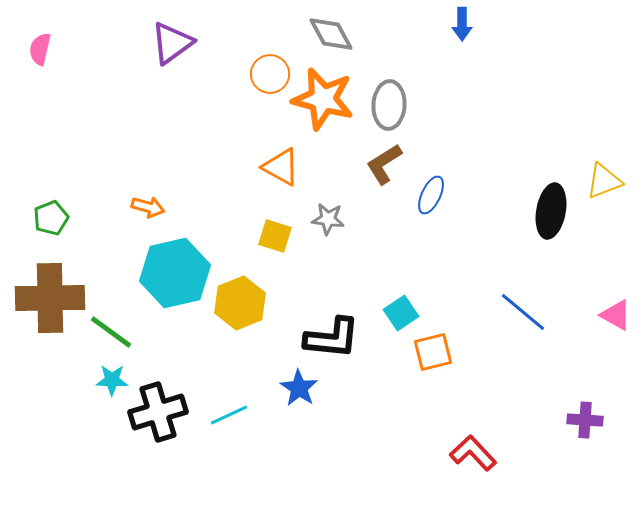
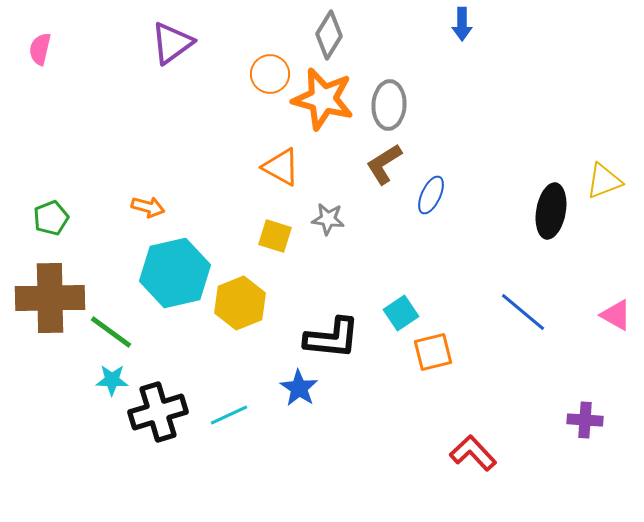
gray diamond: moved 2 px left, 1 px down; rotated 60 degrees clockwise
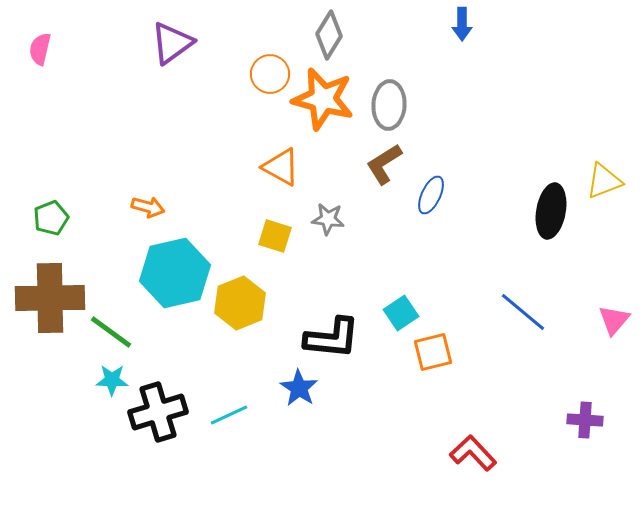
pink triangle: moved 2 px left, 5 px down; rotated 40 degrees clockwise
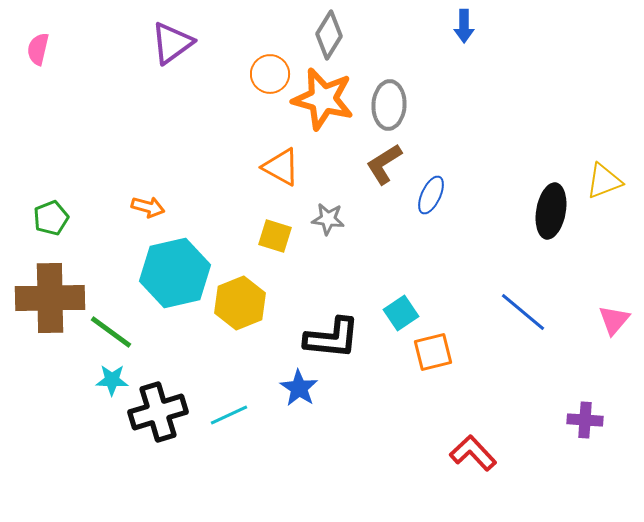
blue arrow: moved 2 px right, 2 px down
pink semicircle: moved 2 px left
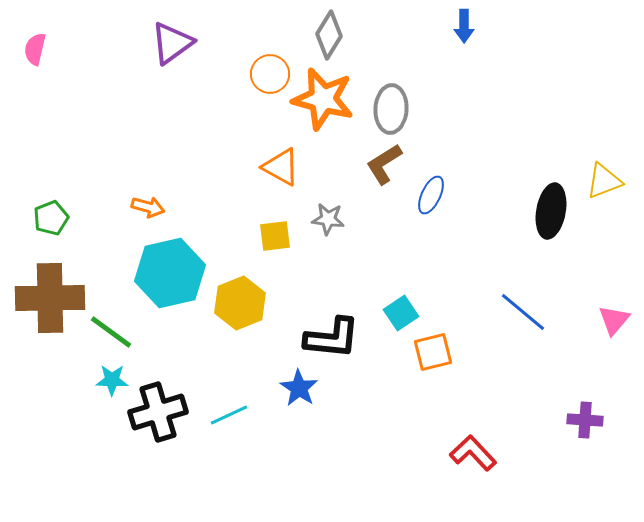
pink semicircle: moved 3 px left
gray ellipse: moved 2 px right, 4 px down
yellow square: rotated 24 degrees counterclockwise
cyan hexagon: moved 5 px left
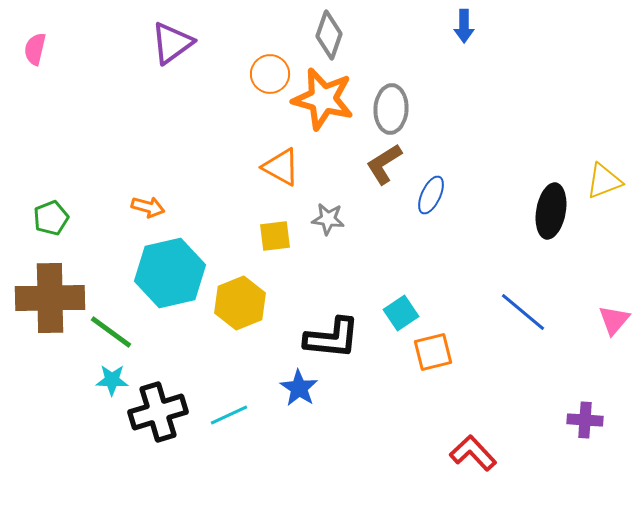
gray diamond: rotated 12 degrees counterclockwise
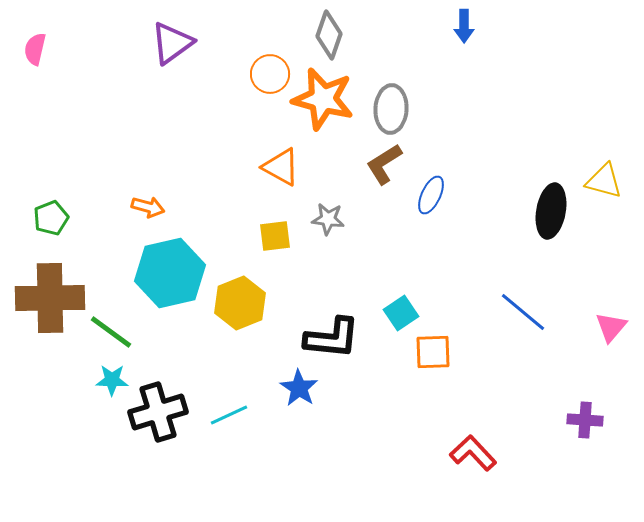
yellow triangle: rotated 36 degrees clockwise
pink triangle: moved 3 px left, 7 px down
orange square: rotated 12 degrees clockwise
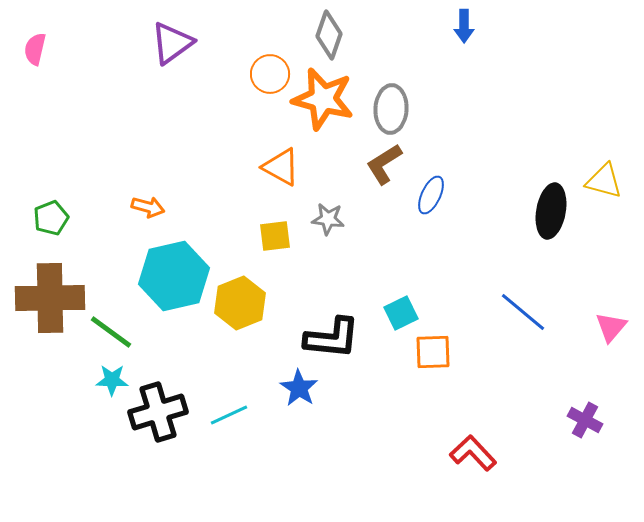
cyan hexagon: moved 4 px right, 3 px down
cyan square: rotated 8 degrees clockwise
purple cross: rotated 24 degrees clockwise
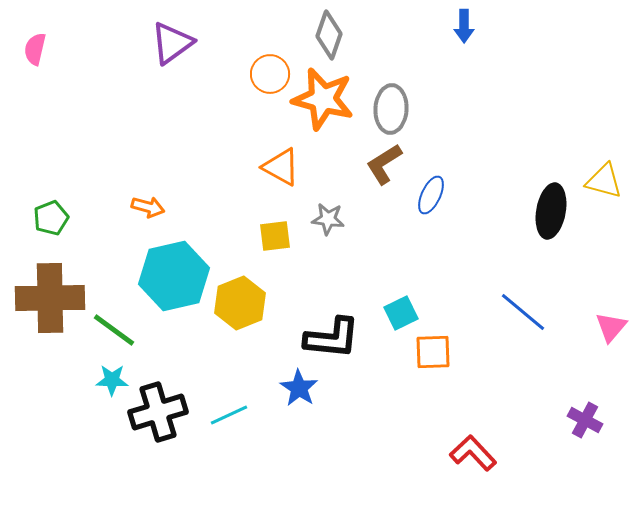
green line: moved 3 px right, 2 px up
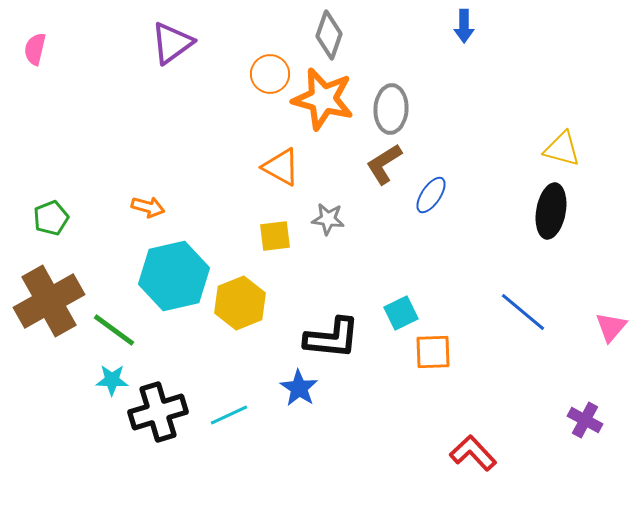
yellow triangle: moved 42 px left, 32 px up
blue ellipse: rotated 9 degrees clockwise
brown cross: moved 1 px left, 3 px down; rotated 28 degrees counterclockwise
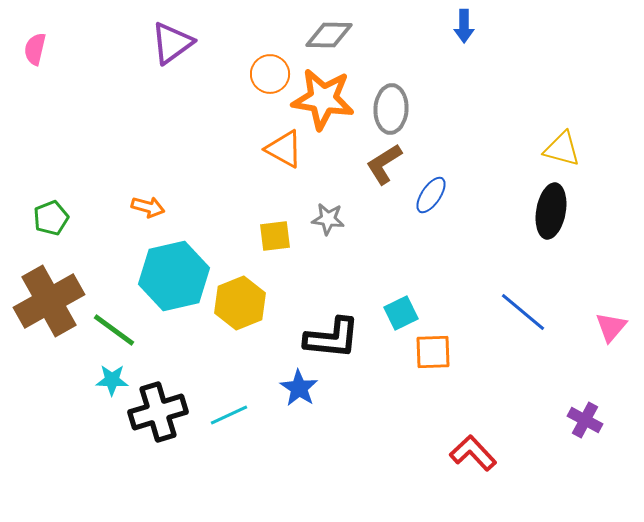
gray diamond: rotated 72 degrees clockwise
orange star: rotated 6 degrees counterclockwise
orange triangle: moved 3 px right, 18 px up
